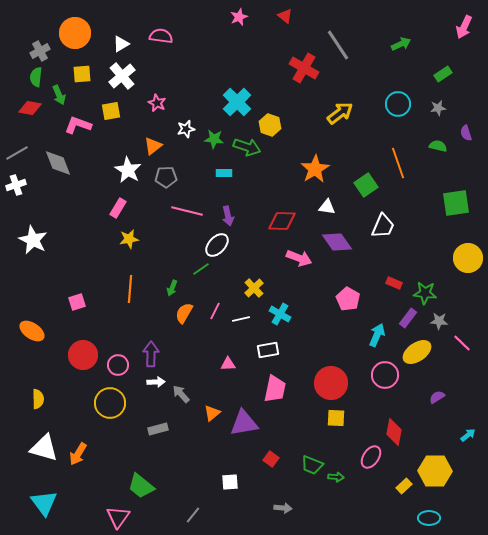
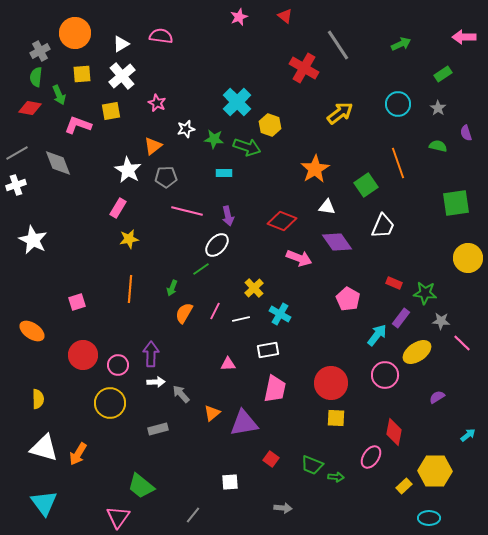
pink arrow at (464, 27): moved 10 px down; rotated 65 degrees clockwise
gray star at (438, 108): rotated 28 degrees counterclockwise
red diamond at (282, 221): rotated 20 degrees clockwise
purple rectangle at (408, 318): moved 7 px left
gray star at (439, 321): moved 2 px right
cyan arrow at (377, 335): rotated 15 degrees clockwise
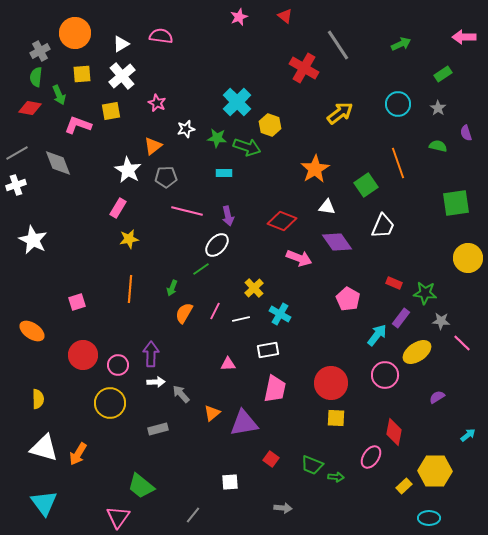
green star at (214, 139): moved 3 px right, 1 px up
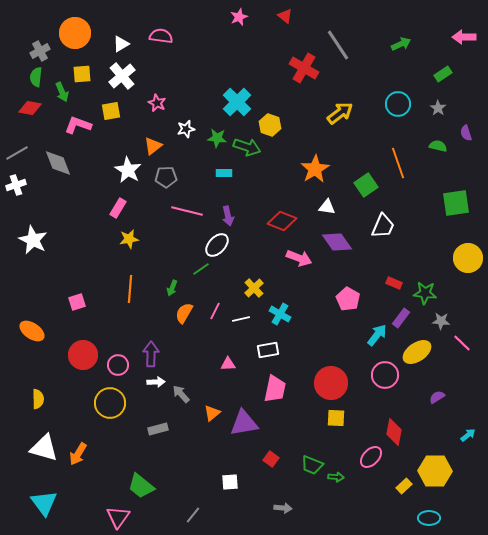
green arrow at (59, 95): moved 3 px right, 3 px up
pink ellipse at (371, 457): rotated 10 degrees clockwise
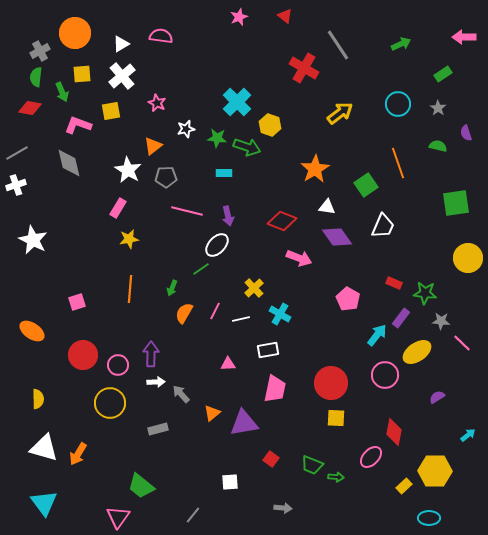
gray diamond at (58, 163): moved 11 px right; rotated 8 degrees clockwise
purple diamond at (337, 242): moved 5 px up
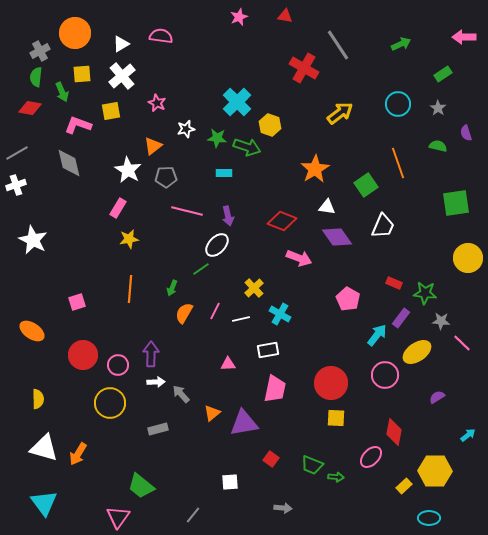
red triangle at (285, 16): rotated 28 degrees counterclockwise
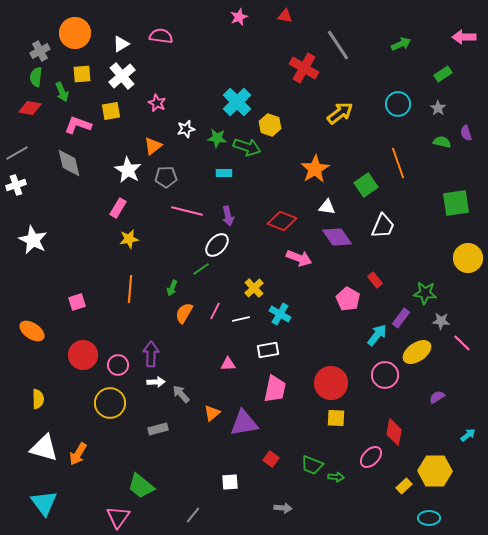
green semicircle at (438, 146): moved 4 px right, 4 px up
red rectangle at (394, 283): moved 19 px left, 3 px up; rotated 28 degrees clockwise
